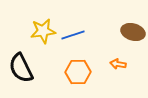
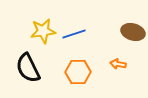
blue line: moved 1 px right, 1 px up
black semicircle: moved 7 px right
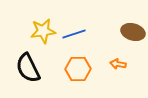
orange hexagon: moved 3 px up
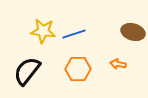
yellow star: rotated 15 degrees clockwise
black semicircle: moved 1 px left, 3 px down; rotated 64 degrees clockwise
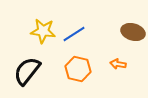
blue line: rotated 15 degrees counterclockwise
orange hexagon: rotated 15 degrees clockwise
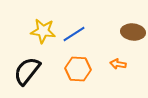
brown ellipse: rotated 10 degrees counterclockwise
orange hexagon: rotated 10 degrees counterclockwise
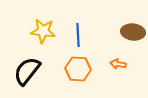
blue line: moved 4 px right, 1 px down; rotated 60 degrees counterclockwise
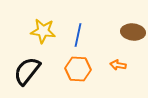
blue line: rotated 15 degrees clockwise
orange arrow: moved 1 px down
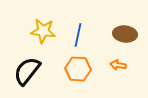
brown ellipse: moved 8 px left, 2 px down
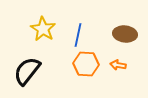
yellow star: moved 2 px up; rotated 25 degrees clockwise
orange hexagon: moved 8 px right, 5 px up
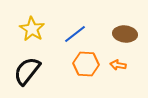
yellow star: moved 11 px left
blue line: moved 3 px left, 1 px up; rotated 40 degrees clockwise
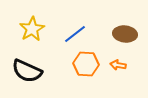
yellow star: rotated 10 degrees clockwise
black semicircle: rotated 104 degrees counterclockwise
